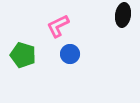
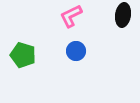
pink L-shape: moved 13 px right, 10 px up
blue circle: moved 6 px right, 3 px up
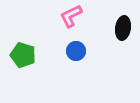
black ellipse: moved 13 px down
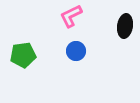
black ellipse: moved 2 px right, 2 px up
green pentagon: rotated 25 degrees counterclockwise
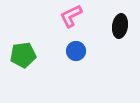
black ellipse: moved 5 px left
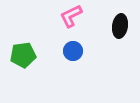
blue circle: moved 3 px left
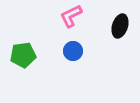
black ellipse: rotated 10 degrees clockwise
